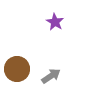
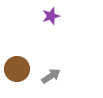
purple star: moved 4 px left, 6 px up; rotated 24 degrees clockwise
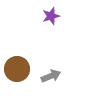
gray arrow: rotated 12 degrees clockwise
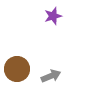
purple star: moved 2 px right
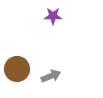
purple star: rotated 18 degrees clockwise
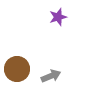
purple star: moved 5 px right, 1 px down; rotated 18 degrees counterclockwise
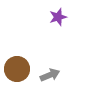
gray arrow: moved 1 px left, 1 px up
